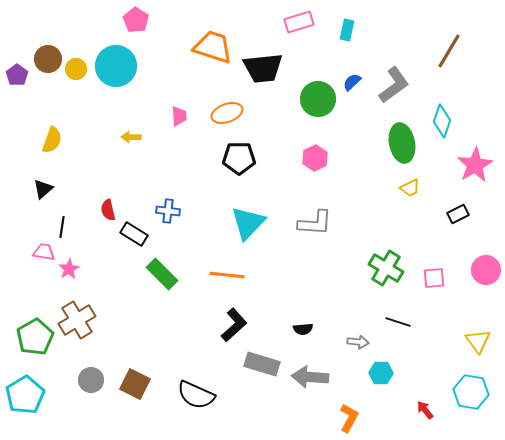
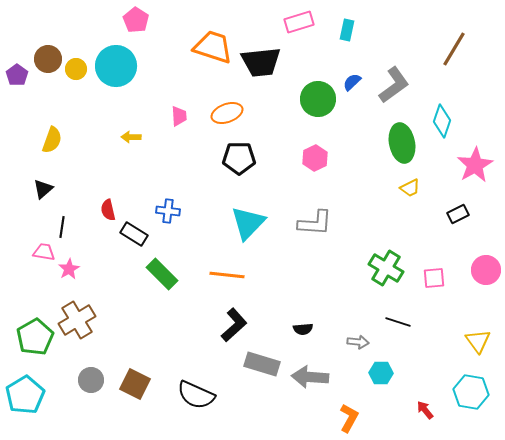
brown line at (449, 51): moved 5 px right, 2 px up
black trapezoid at (263, 68): moved 2 px left, 6 px up
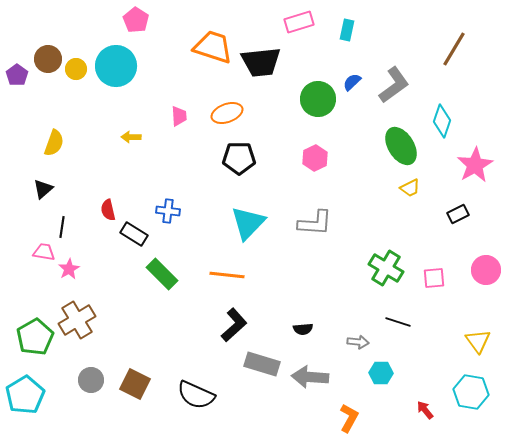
yellow semicircle at (52, 140): moved 2 px right, 3 px down
green ellipse at (402, 143): moved 1 px left, 3 px down; rotated 21 degrees counterclockwise
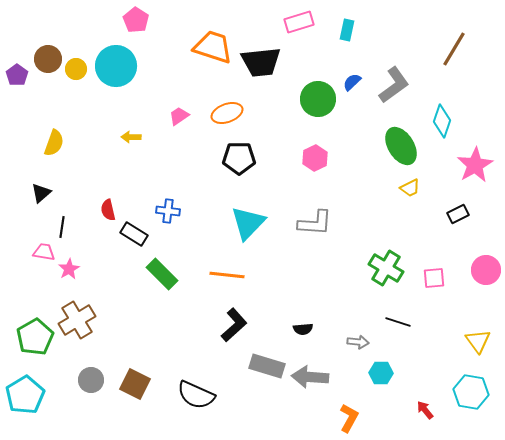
pink trapezoid at (179, 116): rotated 120 degrees counterclockwise
black triangle at (43, 189): moved 2 px left, 4 px down
gray rectangle at (262, 364): moved 5 px right, 2 px down
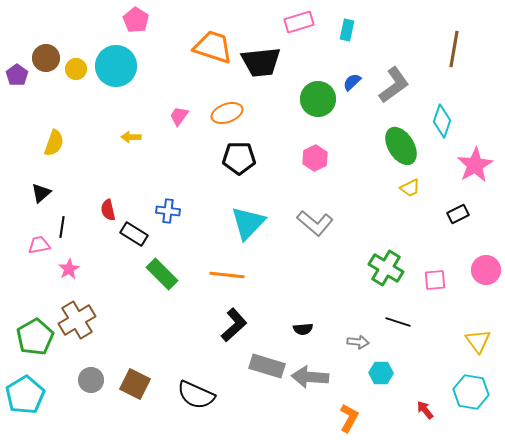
brown line at (454, 49): rotated 21 degrees counterclockwise
brown circle at (48, 59): moved 2 px left, 1 px up
pink trapezoid at (179, 116): rotated 20 degrees counterclockwise
gray L-shape at (315, 223): rotated 36 degrees clockwise
pink trapezoid at (44, 252): moved 5 px left, 7 px up; rotated 20 degrees counterclockwise
pink square at (434, 278): moved 1 px right, 2 px down
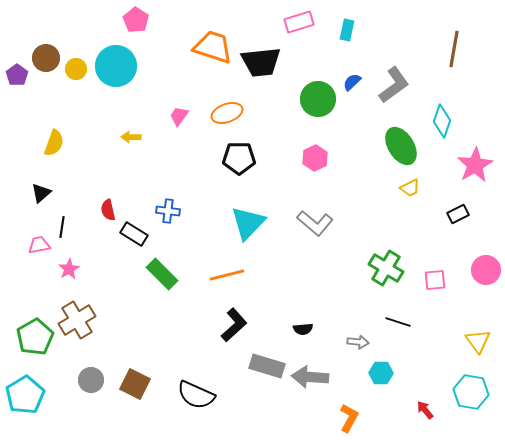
orange line at (227, 275): rotated 20 degrees counterclockwise
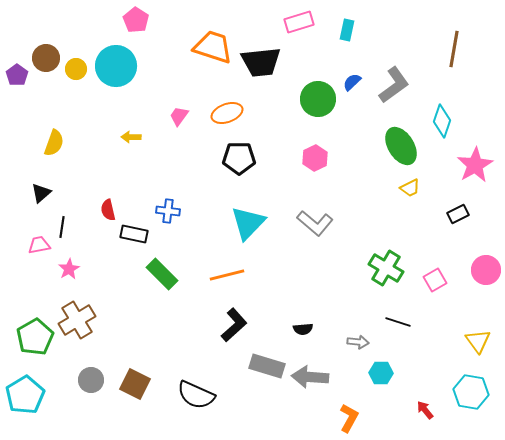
black rectangle at (134, 234): rotated 20 degrees counterclockwise
pink square at (435, 280): rotated 25 degrees counterclockwise
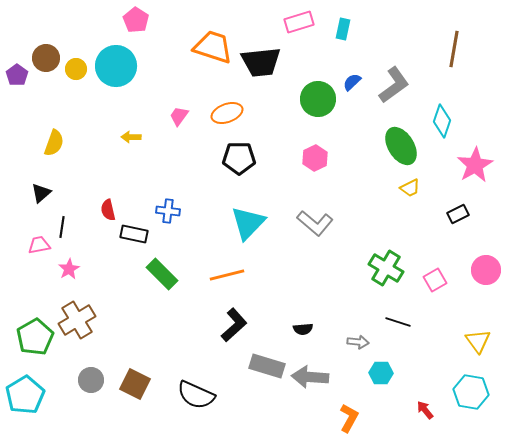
cyan rectangle at (347, 30): moved 4 px left, 1 px up
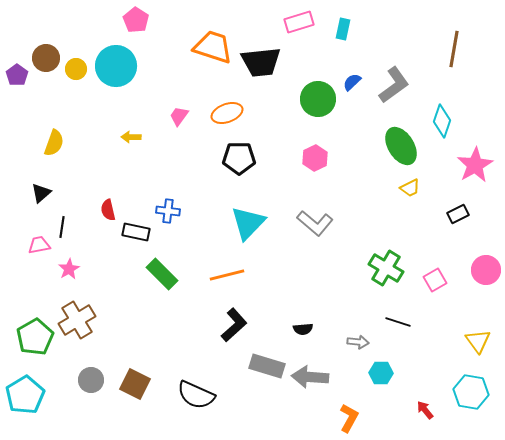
black rectangle at (134, 234): moved 2 px right, 2 px up
